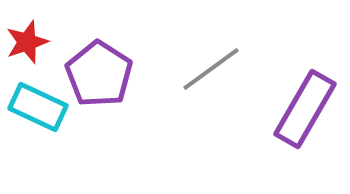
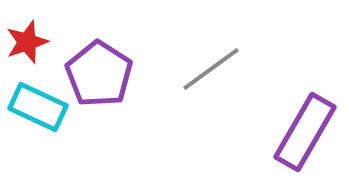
purple rectangle: moved 23 px down
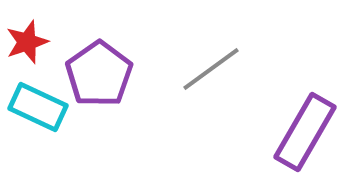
purple pentagon: rotated 4 degrees clockwise
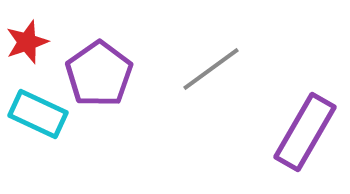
cyan rectangle: moved 7 px down
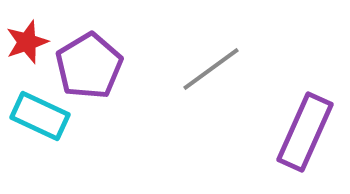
purple pentagon: moved 10 px left, 8 px up; rotated 4 degrees clockwise
cyan rectangle: moved 2 px right, 2 px down
purple rectangle: rotated 6 degrees counterclockwise
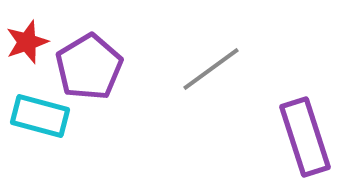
purple pentagon: moved 1 px down
cyan rectangle: rotated 10 degrees counterclockwise
purple rectangle: moved 5 px down; rotated 42 degrees counterclockwise
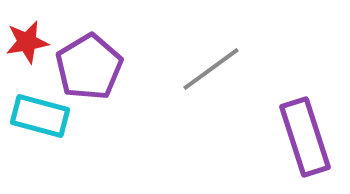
red star: rotated 9 degrees clockwise
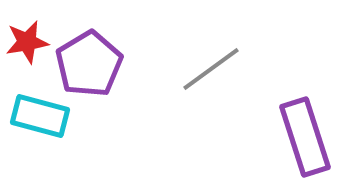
purple pentagon: moved 3 px up
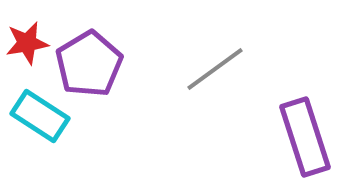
red star: moved 1 px down
gray line: moved 4 px right
cyan rectangle: rotated 18 degrees clockwise
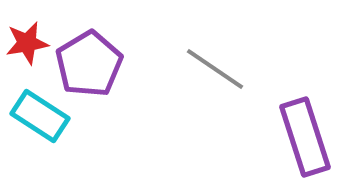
gray line: rotated 70 degrees clockwise
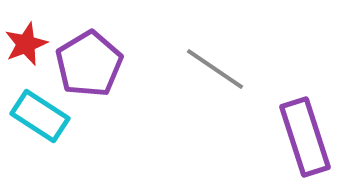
red star: moved 1 px left, 1 px down; rotated 12 degrees counterclockwise
